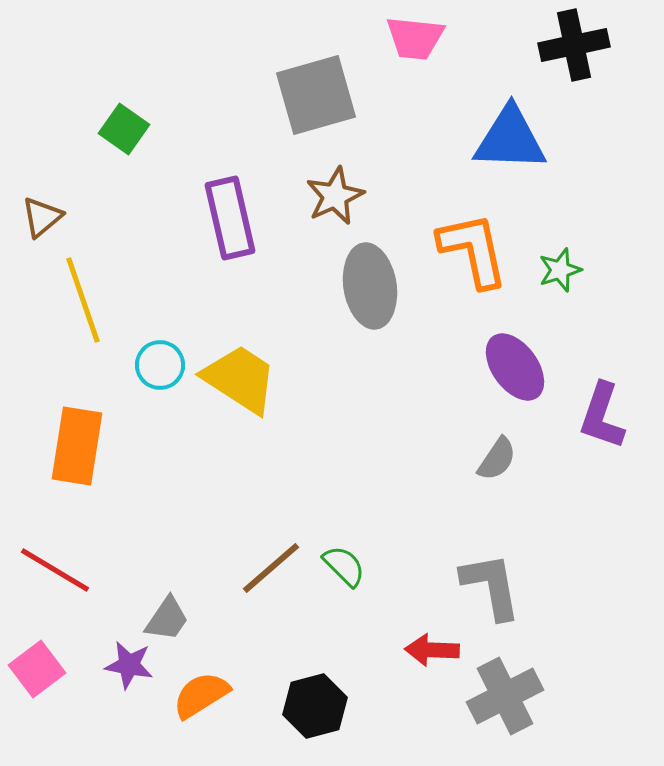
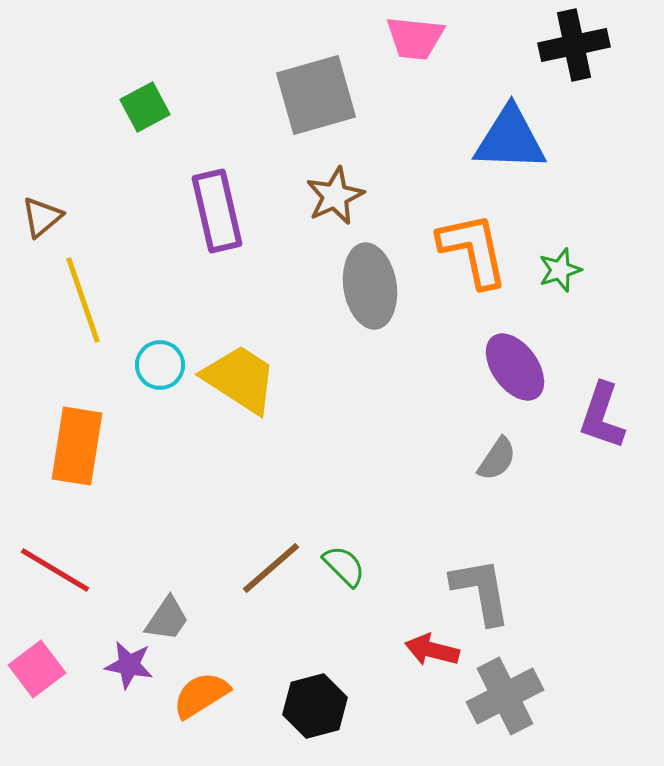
green square: moved 21 px right, 22 px up; rotated 27 degrees clockwise
purple rectangle: moved 13 px left, 7 px up
gray L-shape: moved 10 px left, 5 px down
red arrow: rotated 12 degrees clockwise
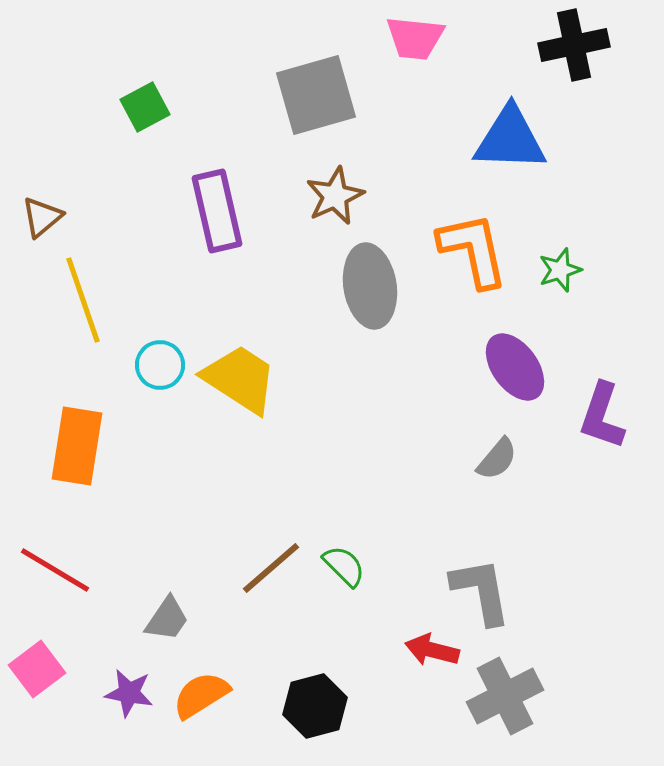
gray semicircle: rotated 6 degrees clockwise
purple star: moved 28 px down
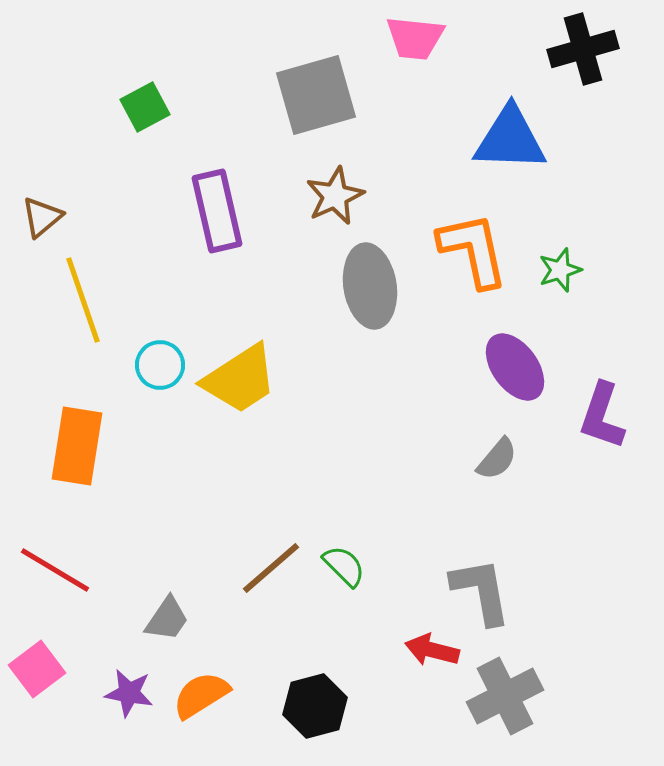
black cross: moved 9 px right, 4 px down; rotated 4 degrees counterclockwise
yellow trapezoid: rotated 114 degrees clockwise
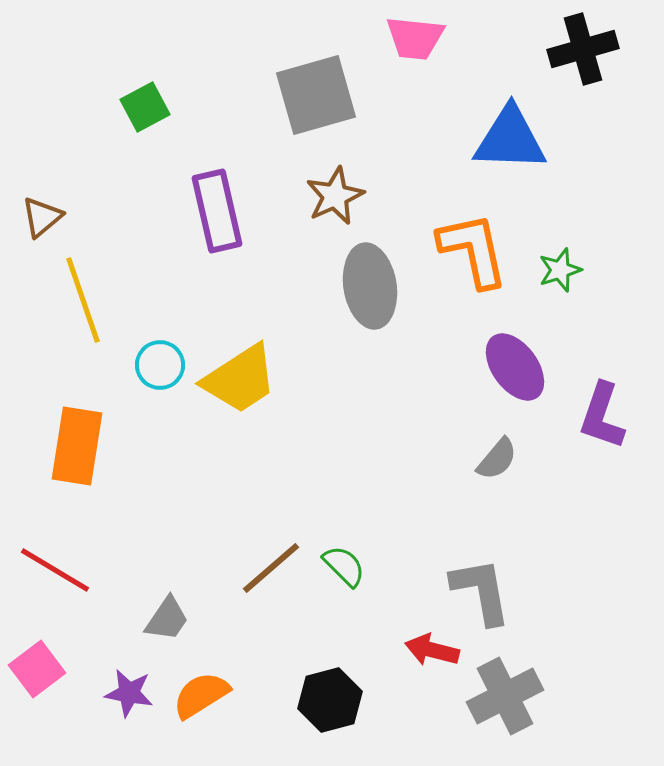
black hexagon: moved 15 px right, 6 px up
